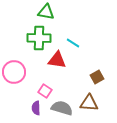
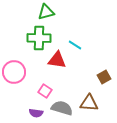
green triangle: rotated 24 degrees counterclockwise
cyan line: moved 2 px right, 2 px down
brown square: moved 7 px right
purple semicircle: moved 5 px down; rotated 80 degrees counterclockwise
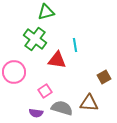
green cross: moved 4 px left, 1 px down; rotated 35 degrees clockwise
cyan line: rotated 48 degrees clockwise
pink square: rotated 24 degrees clockwise
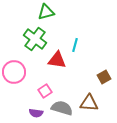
cyan line: rotated 24 degrees clockwise
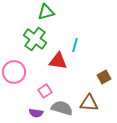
red triangle: moved 1 px right, 1 px down
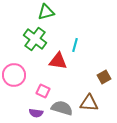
pink circle: moved 3 px down
pink square: moved 2 px left; rotated 32 degrees counterclockwise
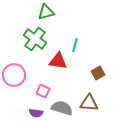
brown square: moved 6 px left, 4 px up
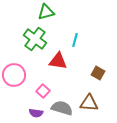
cyan line: moved 5 px up
brown square: rotated 32 degrees counterclockwise
pink square: rotated 16 degrees clockwise
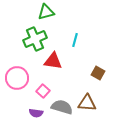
green cross: rotated 30 degrees clockwise
red triangle: moved 5 px left
pink circle: moved 3 px right, 3 px down
brown triangle: moved 2 px left
gray semicircle: moved 1 px up
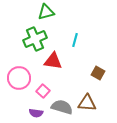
pink circle: moved 2 px right
